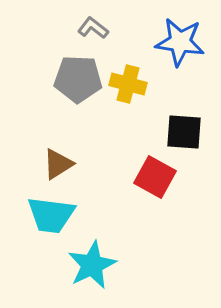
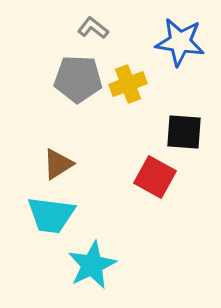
yellow cross: rotated 36 degrees counterclockwise
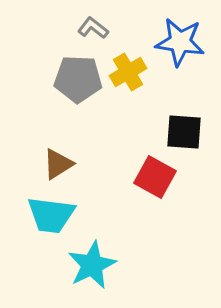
yellow cross: moved 12 px up; rotated 9 degrees counterclockwise
